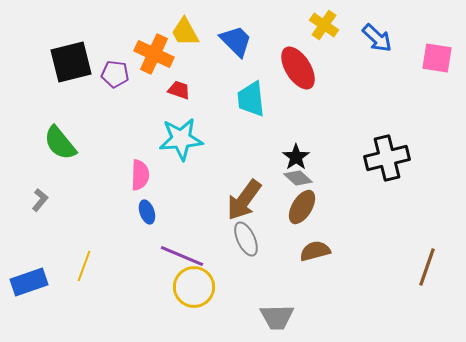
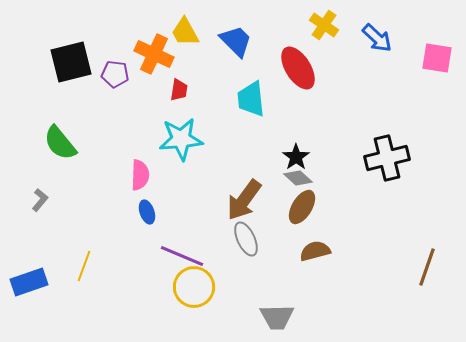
red trapezoid: rotated 80 degrees clockwise
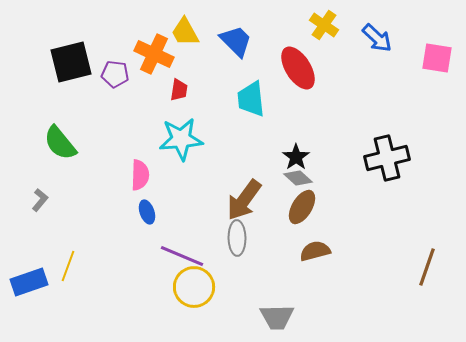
gray ellipse: moved 9 px left, 1 px up; rotated 24 degrees clockwise
yellow line: moved 16 px left
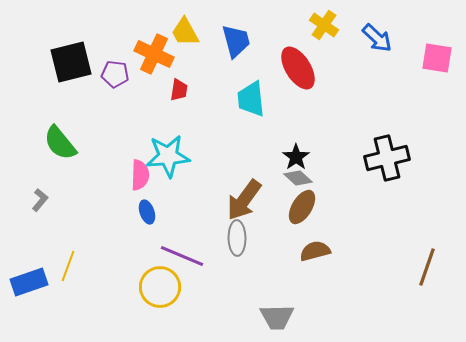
blue trapezoid: rotated 30 degrees clockwise
cyan star: moved 13 px left, 17 px down
yellow circle: moved 34 px left
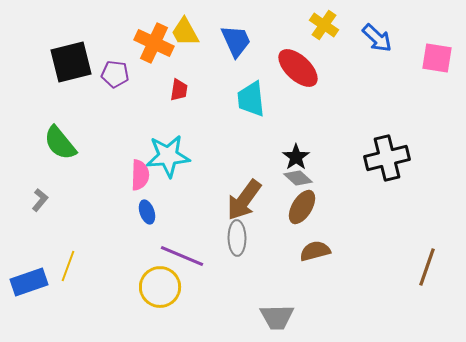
blue trapezoid: rotated 9 degrees counterclockwise
orange cross: moved 11 px up
red ellipse: rotated 15 degrees counterclockwise
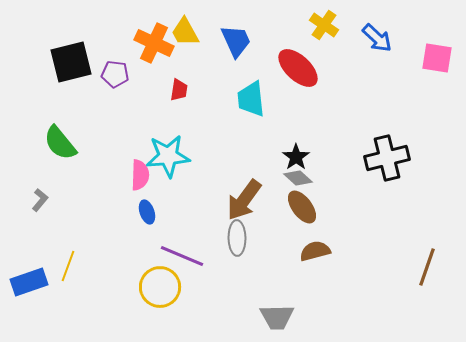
brown ellipse: rotated 68 degrees counterclockwise
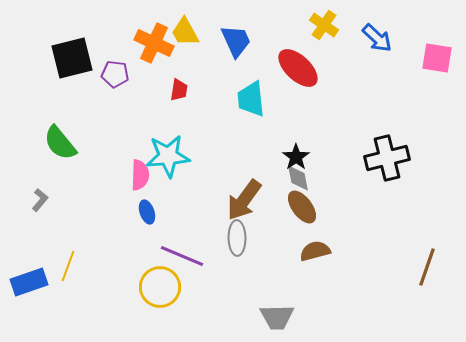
black square: moved 1 px right, 4 px up
gray diamond: rotated 36 degrees clockwise
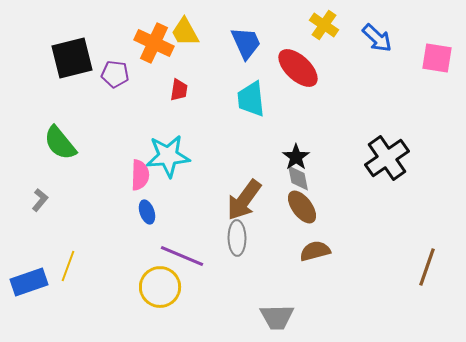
blue trapezoid: moved 10 px right, 2 px down
black cross: rotated 21 degrees counterclockwise
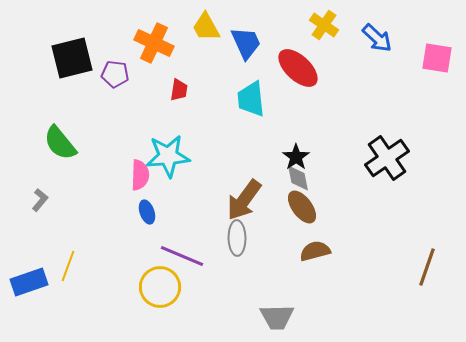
yellow trapezoid: moved 21 px right, 5 px up
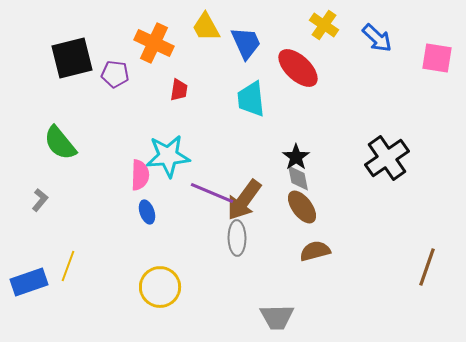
purple line: moved 30 px right, 63 px up
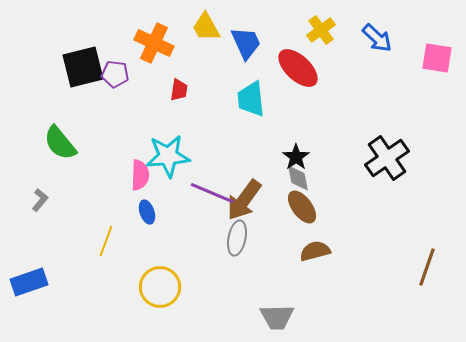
yellow cross: moved 3 px left, 5 px down; rotated 20 degrees clockwise
black square: moved 11 px right, 9 px down
gray ellipse: rotated 12 degrees clockwise
yellow line: moved 38 px right, 25 px up
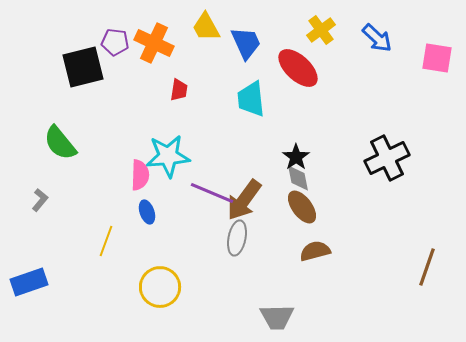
purple pentagon: moved 32 px up
black cross: rotated 9 degrees clockwise
